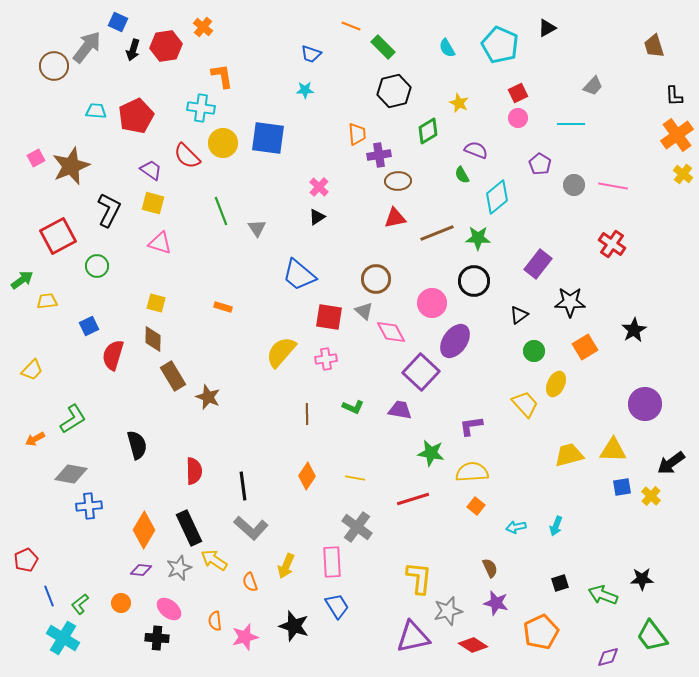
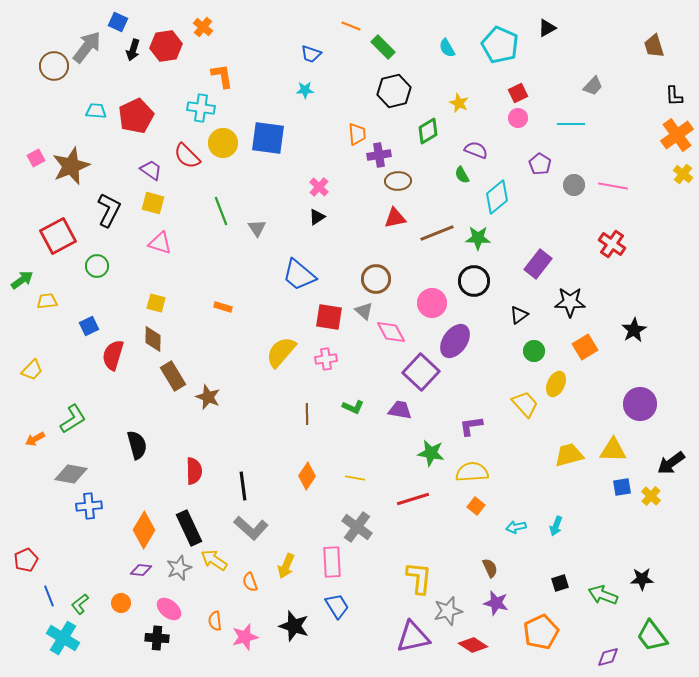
purple circle at (645, 404): moved 5 px left
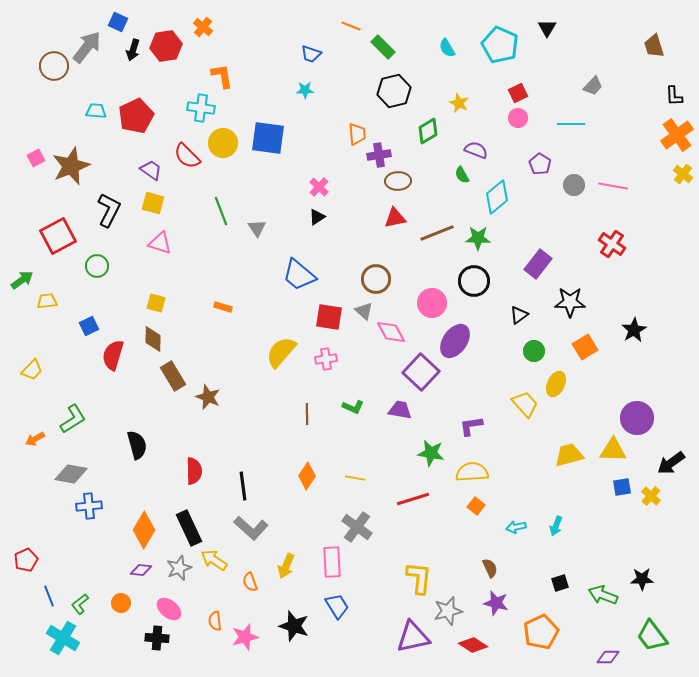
black triangle at (547, 28): rotated 30 degrees counterclockwise
purple circle at (640, 404): moved 3 px left, 14 px down
purple diamond at (608, 657): rotated 15 degrees clockwise
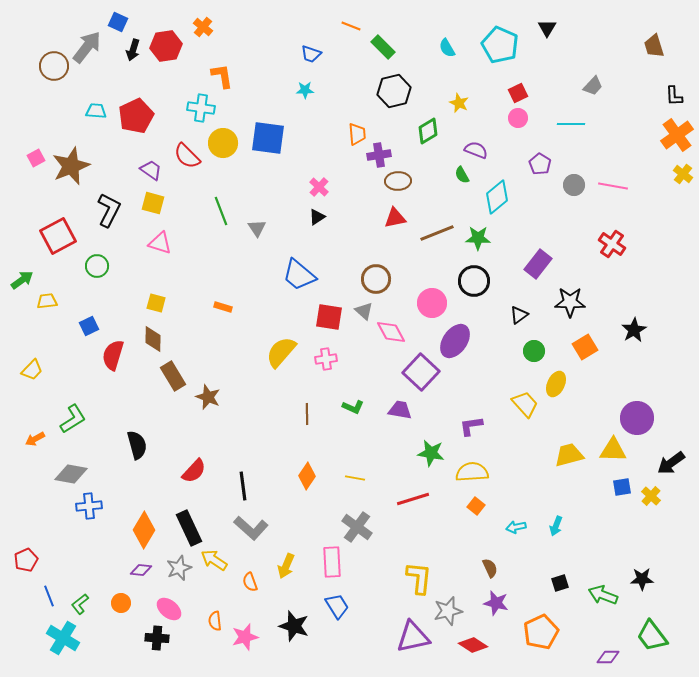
red semicircle at (194, 471): rotated 44 degrees clockwise
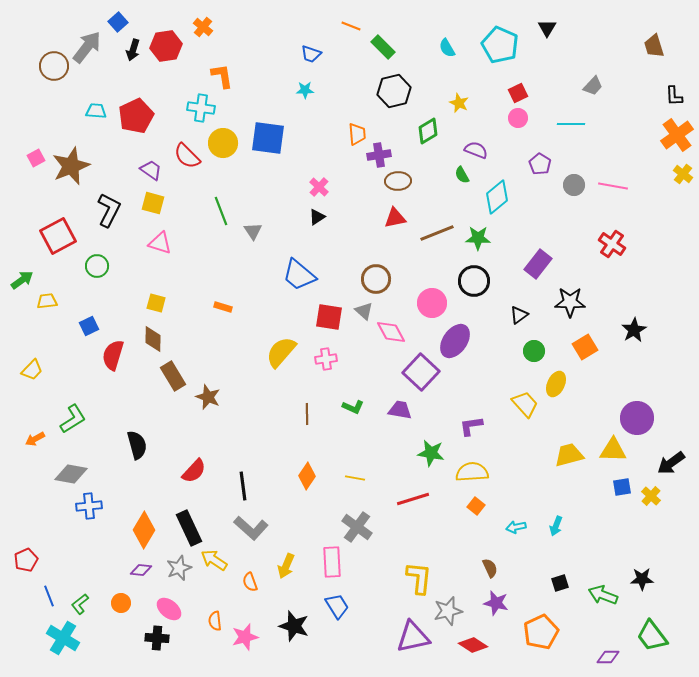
blue square at (118, 22): rotated 24 degrees clockwise
gray triangle at (257, 228): moved 4 px left, 3 px down
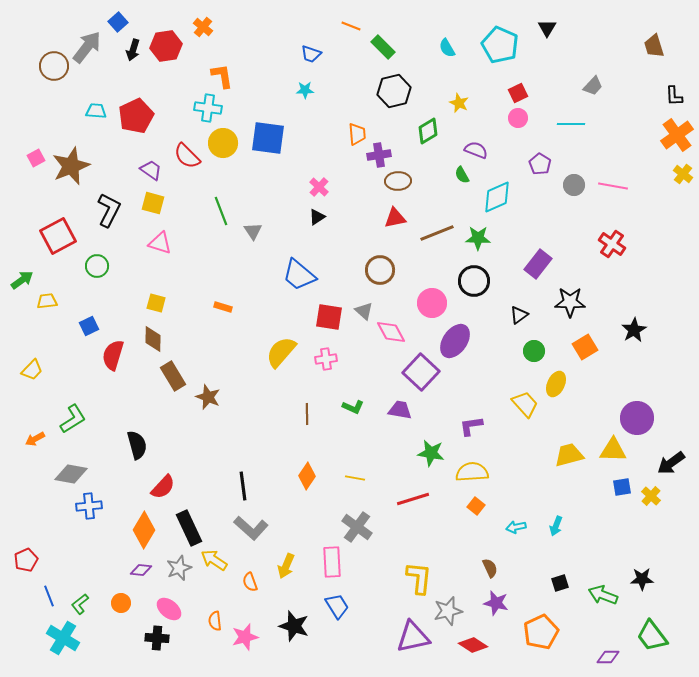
cyan cross at (201, 108): moved 7 px right
cyan diamond at (497, 197): rotated 16 degrees clockwise
brown circle at (376, 279): moved 4 px right, 9 px up
red semicircle at (194, 471): moved 31 px left, 16 px down
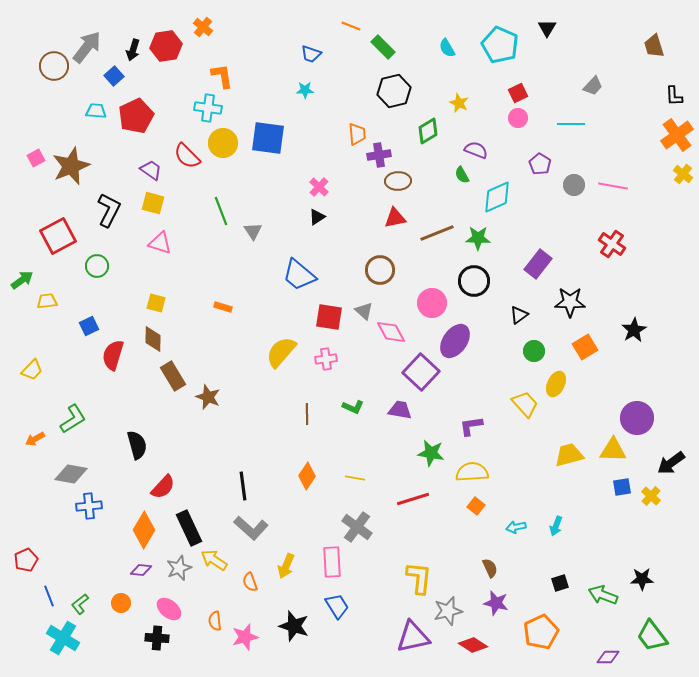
blue square at (118, 22): moved 4 px left, 54 px down
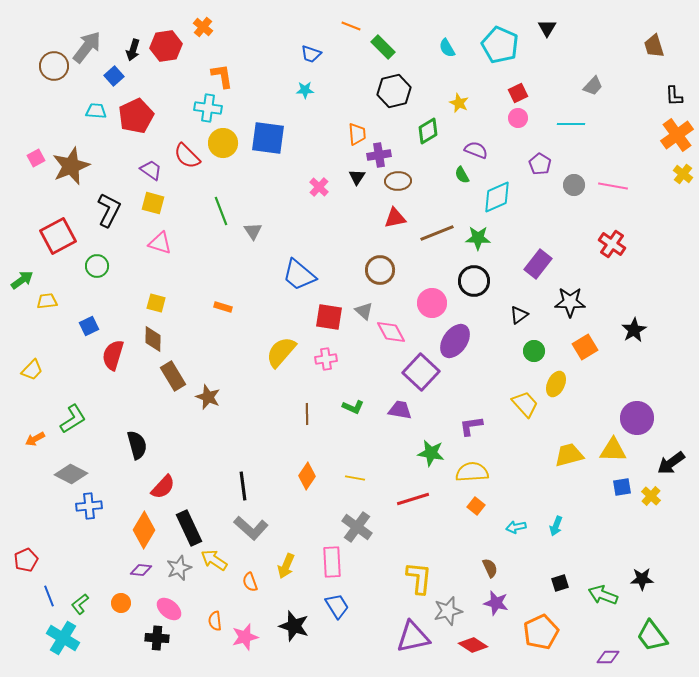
black triangle at (317, 217): moved 40 px right, 40 px up; rotated 24 degrees counterclockwise
gray diamond at (71, 474): rotated 16 degrees clockwise
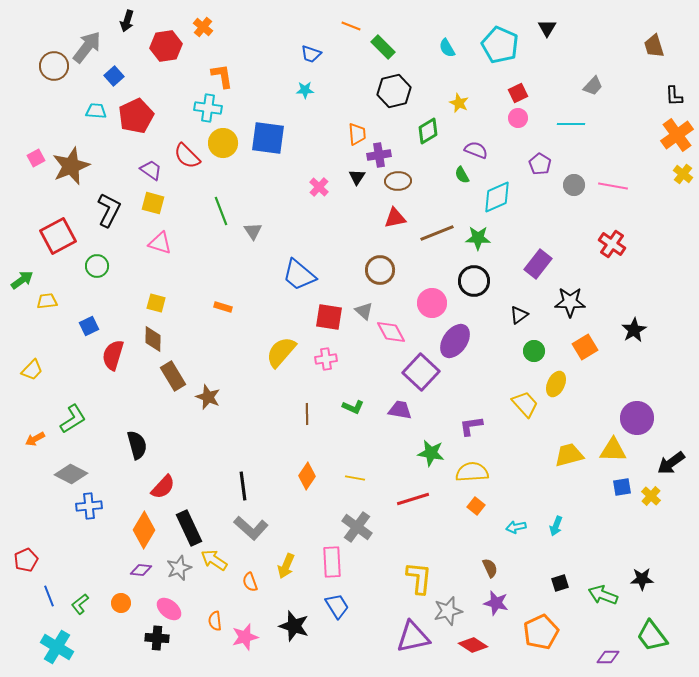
black arrow at (133, 50): moved 6 px left, 29 px up
cyan cross at (63, 638): moved 6 px left, 9 px down
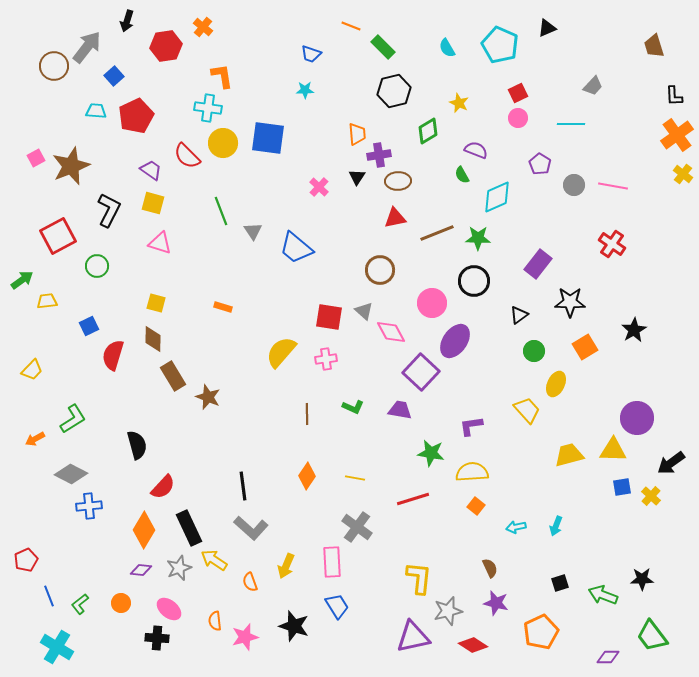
black triangle at (547, 28): rotated 36 degrees clockwise
blue trapezoid at (299, 275): moved 3 px left, 27 px up
yellow trapezoid at (525, 404): moved 2 px right, 6 px down
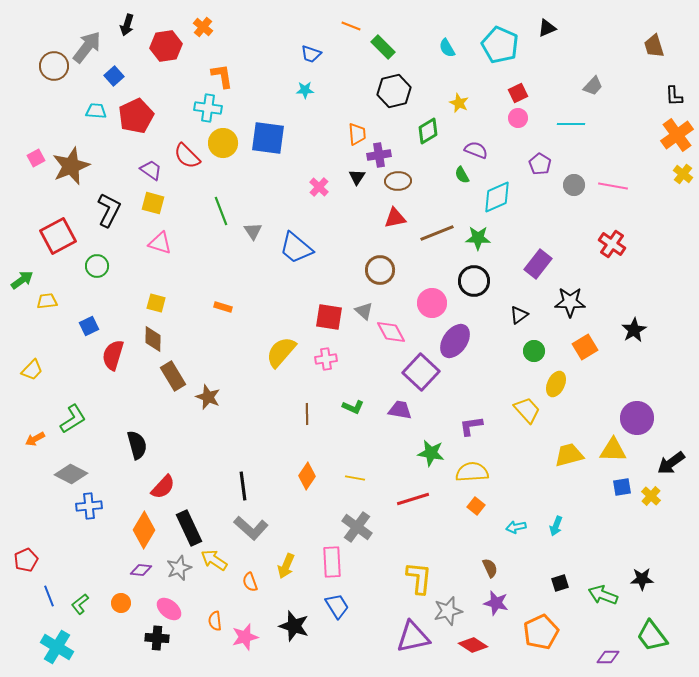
black arrow at (127, 21): moved 4 px down
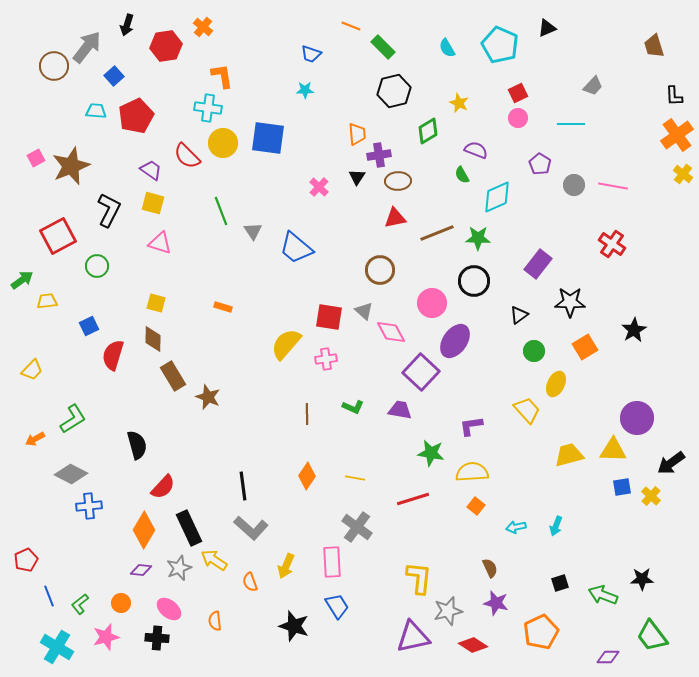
yellow semicircle at (281, 352): moved 5 px right, 8 px up
pink star at (245, 637): moved 139 px left
